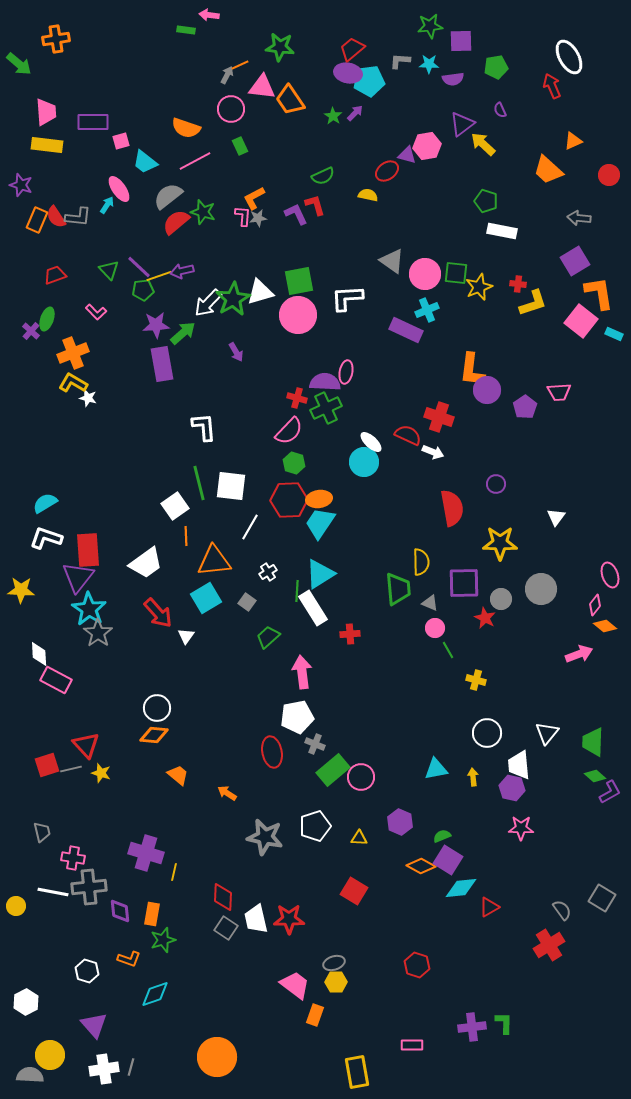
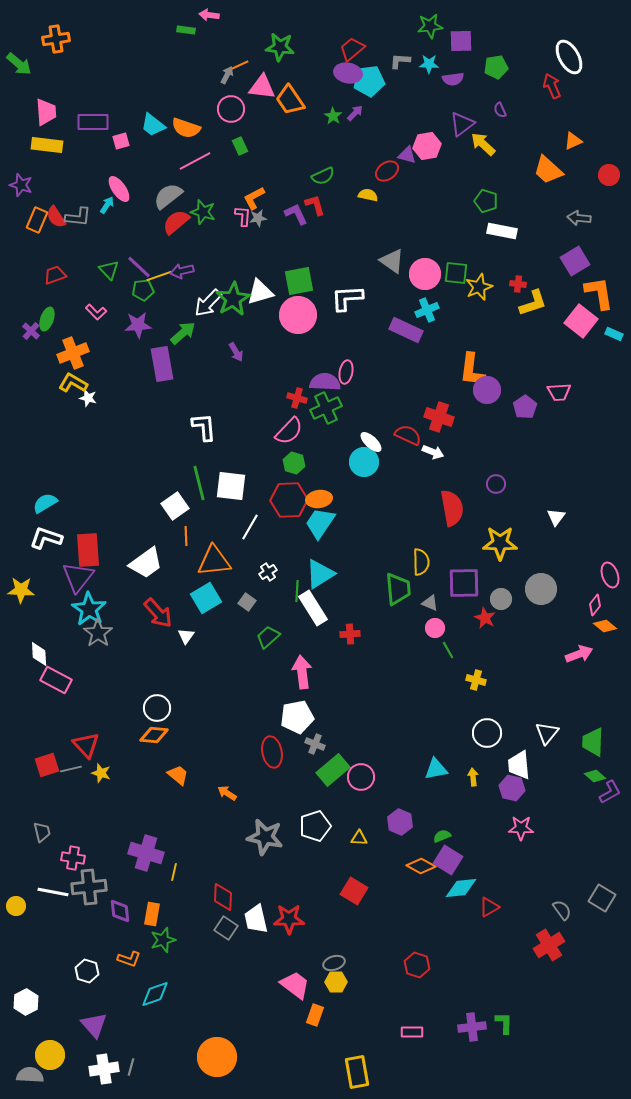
cyan trapezoid at (145, 162): moved 8 px right, 37 px up
purple star at (156, 325): moved 18 px left
pink rectangle at (412, 1045): moved 13 px up
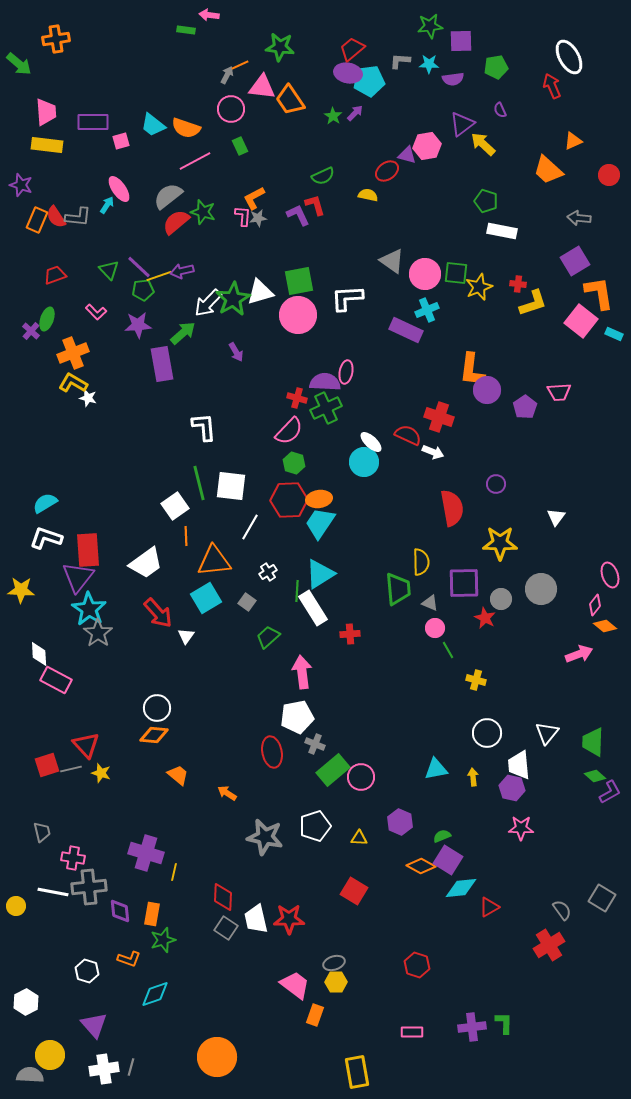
purple L-shape at (296, 214): moved 2 px right, 1 px down
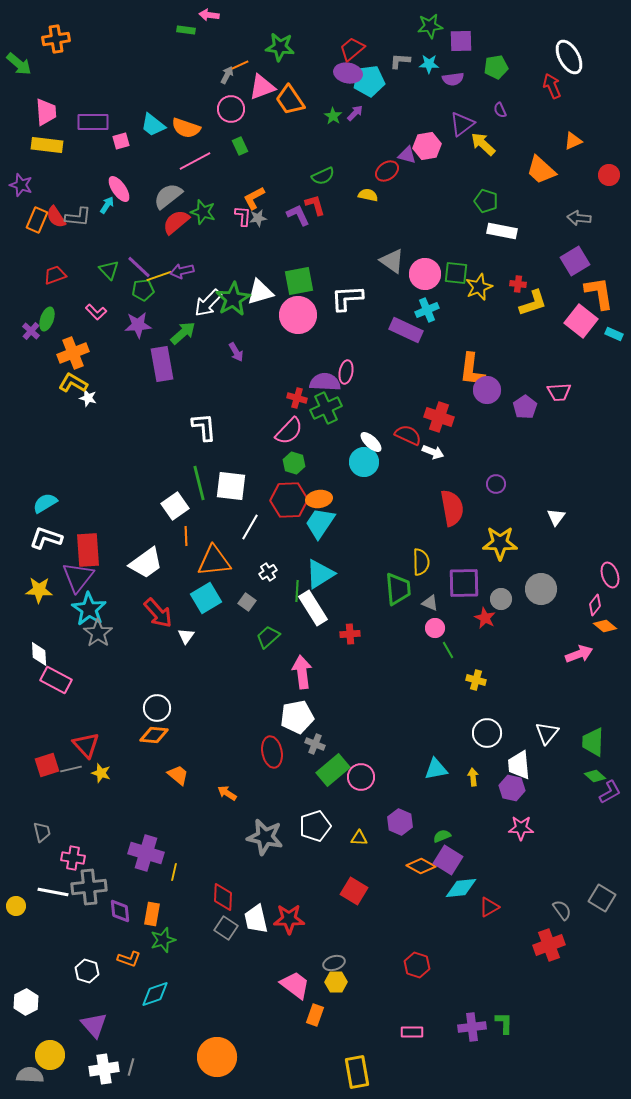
pink triangle at (262, 87): rotated 28 degrees counterclockwise
orange trapezoid at (548, 170): moved 7 px left
yellow star at (21, 590): moved 18 px right
red cross at (549, 945): rotated 12 degrees clockwise
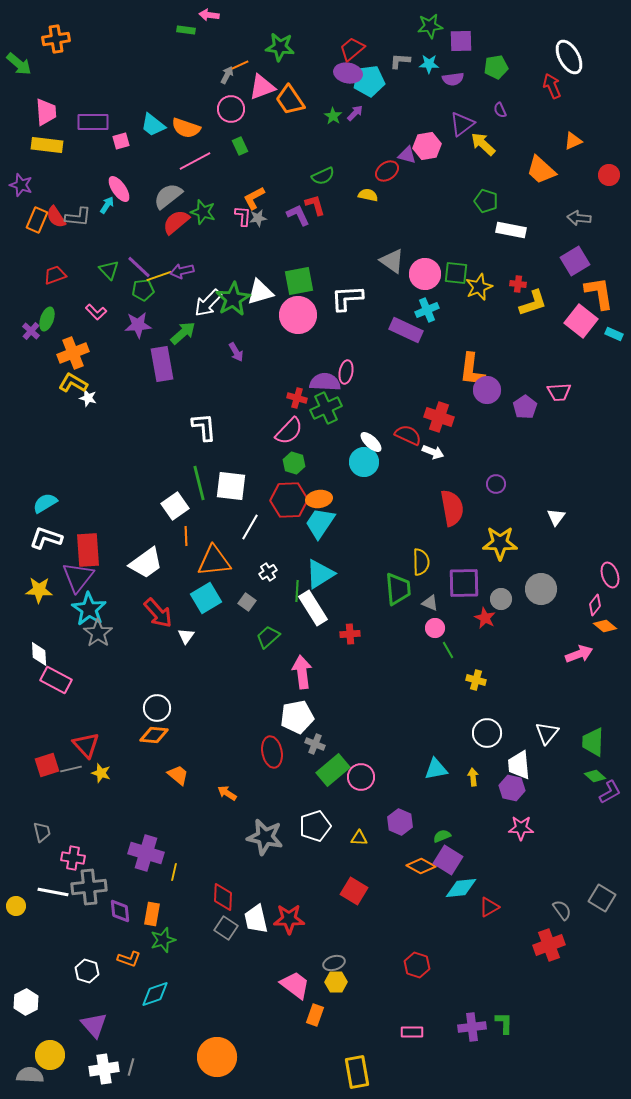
white rectangle at (502, 231): moved 9 px right, 1 px up
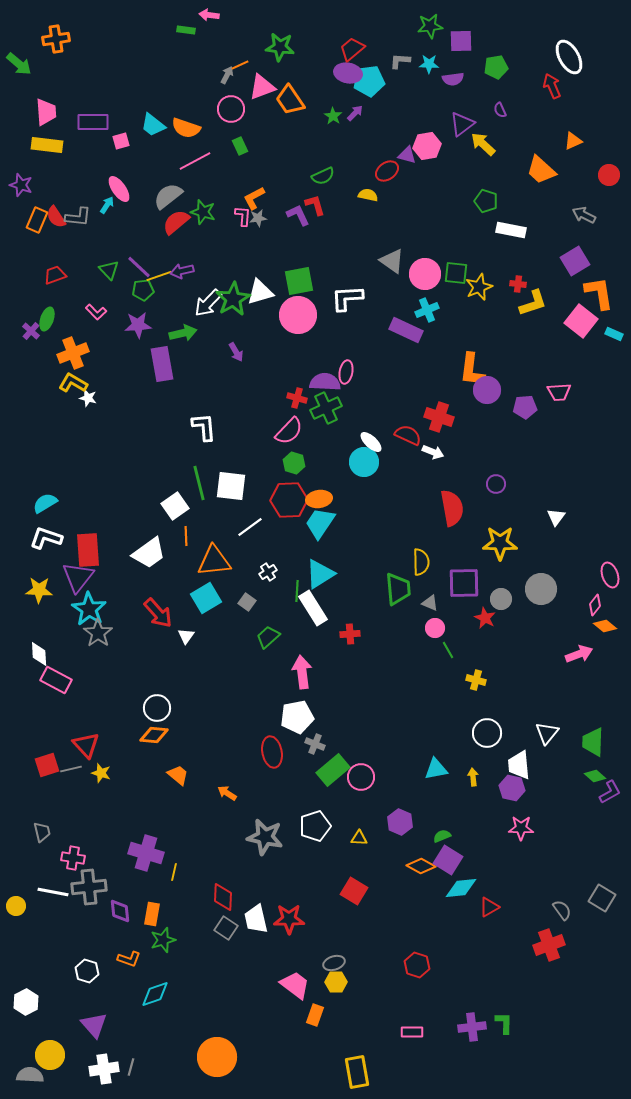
gray arrow at (579, 218): moved 5 px right, 3 px up; rotated 20 degrees clockwise
green arrow at (183, 333): rotated 28 degrees clockwise
purple pentagon at (525, 407): rotated 30 degrees clockwise
white line at (250, 527): rotated 24 degrees clockwise
white trapezoid at (146, 563): moved 3 px right, 10 px up
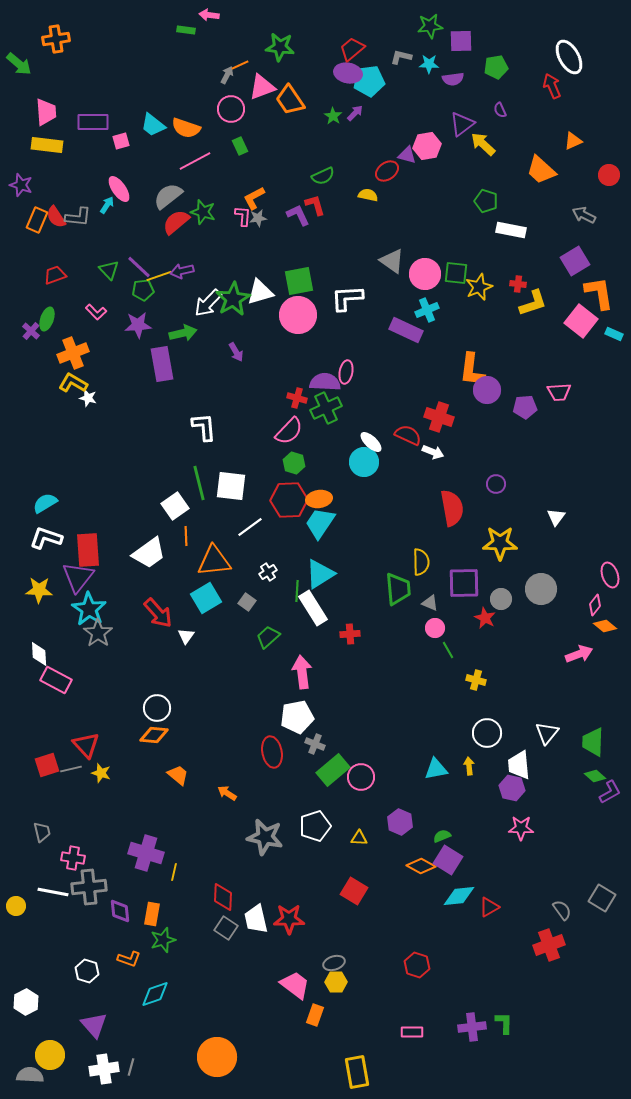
gray L-shape at (400, 61): moved 1 px right, 4 px up; rotated 10 degrees clockwise
yellow arrow at (473, 777): moved 4 px left, 11 px up
cyan diamond at (461, 888): moved 2 px left, 8 px down
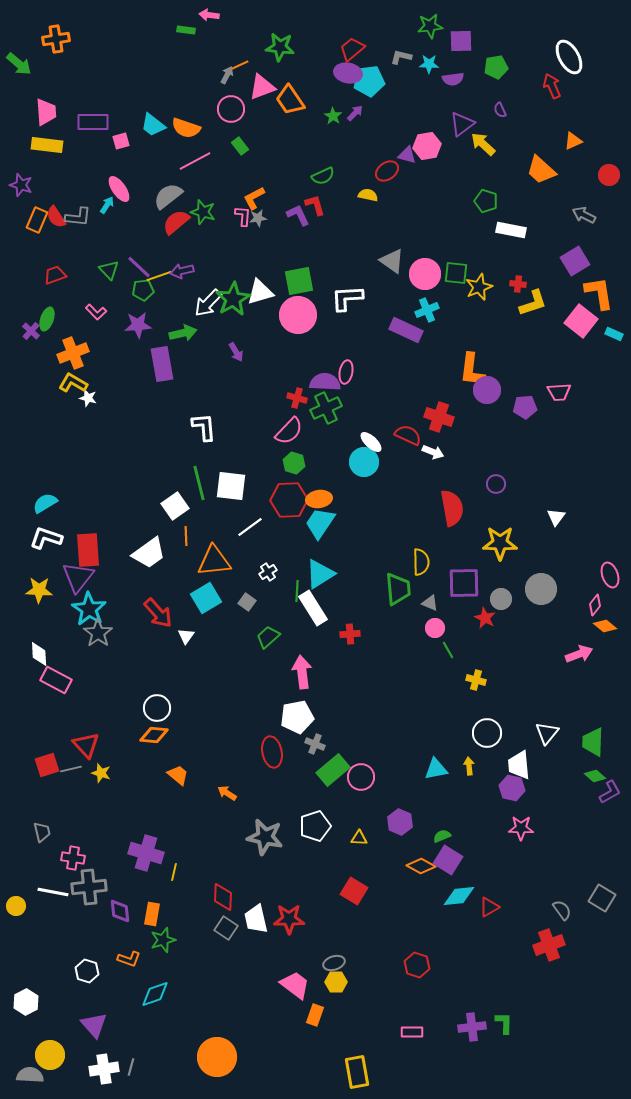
green rectangle at (240, 146): rotated 12 degrees counterclockwise
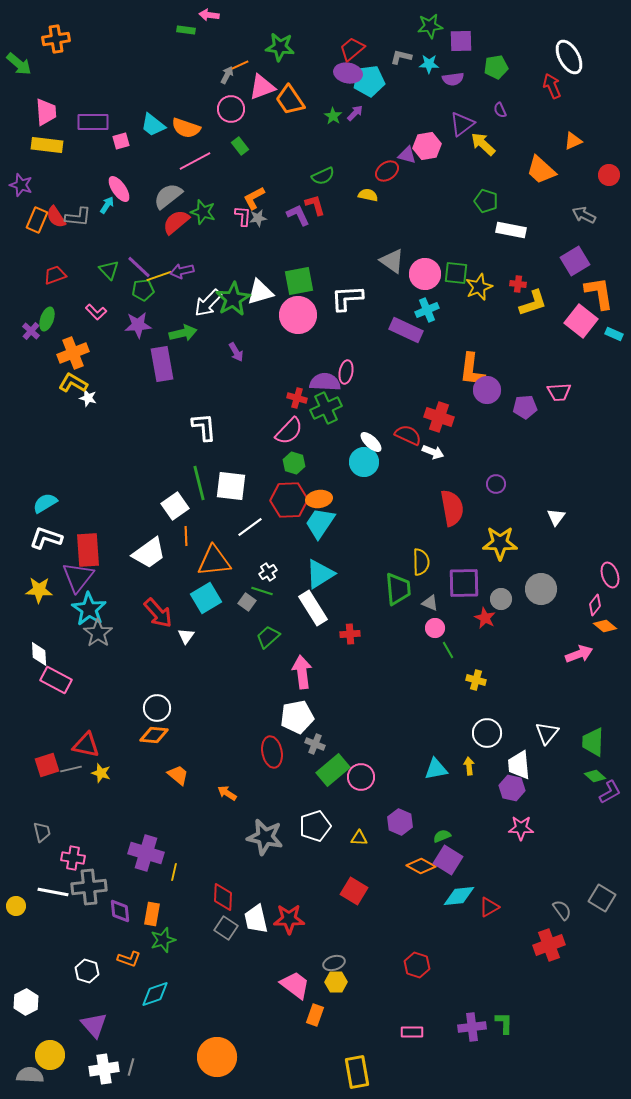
green line at (297, 591): moved 35 px left; rotated 75 degrees counterclockwise
red triangle at (86, 745): rotated 36 degrees counterclockwise
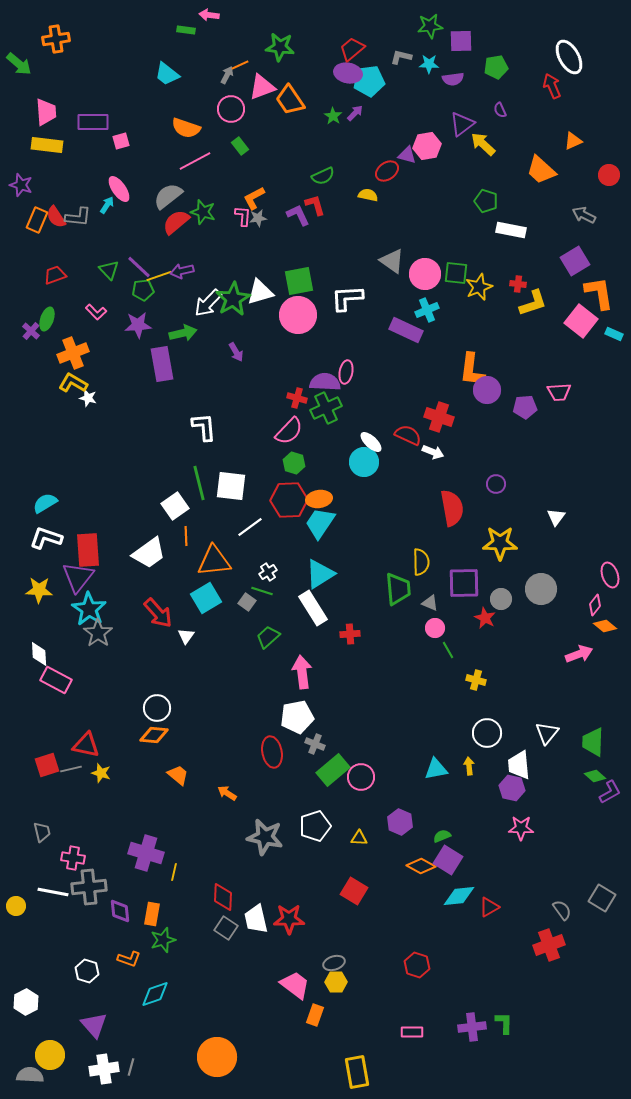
cyan trapezoid at (153, 125): moved 14 px right, 51 px up
